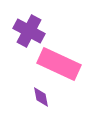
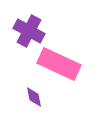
purple diamond: moved 7 px left
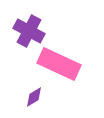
purple diamond: rotated 70 degrees clockwise
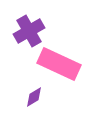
purple cross: rotated 32 degrees clockwise
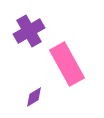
pink rectangle: moved 8 px right; rotated 36 degrees clockwise
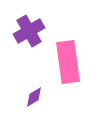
pink rectangle: moved 1 px right, 2 px up; rotated 21 degrees clockwise
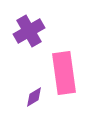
pink rectangle: moved 4 px left, 11 px down
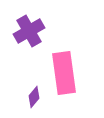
purple diamond: rotated 20 degrees counterclockwise
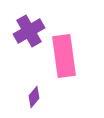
pink rectangle: moved 17 px up
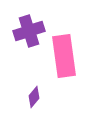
purple cross: rotated 12 degrees clockwise
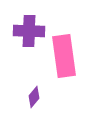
purple cross: rotated 20 degrees clockwise
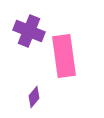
purple cross: rotated 20 degrees clockwise
